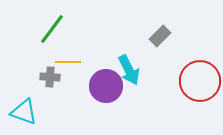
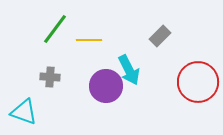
green line: moved 3 px right
yellow line: moved 21 px right, 22 px up
red circle: moved 2 px left, 1 px down
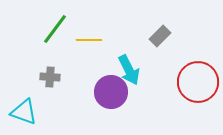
purple circle: moved 5 px right, 6 px down
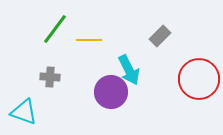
red circle: moved 1 px right, 3 px up
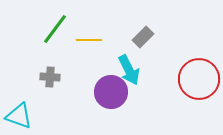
gray rectangle: moved 17 px left, 1 px down
cyan triangle: moved 5 px left, 4 px down
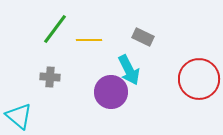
gray rectangle: rotated 70 degrees clockwise
cyan triangle: rotated 20 degrees clockwise
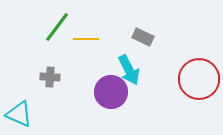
green line: moved 2 px right, 2 px up
yellow line: moved 3 px left, 1 px up
cyan triangle: moved 2 px up; rotated 16 degrees counterclockwise
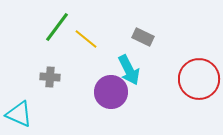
yellow line: rotated 40 degrees clockwise
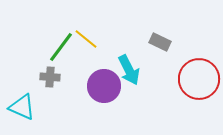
green line: moved 4 px right, 20 px down
gray rectangle: moved 17 px right, 5 px down
purple circle: moved 7 px left, 6 px up
cyan triangle: moved 3 px right, 7 px up
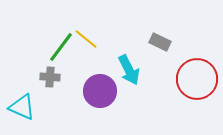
red circle: moved 2 px left
purple circle: moved 4 px left, 5 px down
